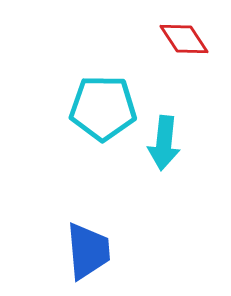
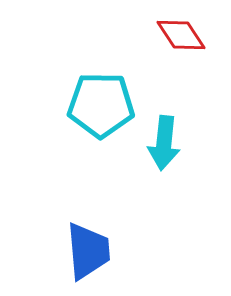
red diamond: moved 3 px left, 4 px up
cyan pentagon: moved 2 px left, 3 px up
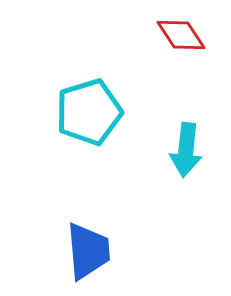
cyan pentagon: moved 12 px left, 7 px down; rotated 18 degrees counterclockwise
cyan arrow: moved 22 px right, 7 px down
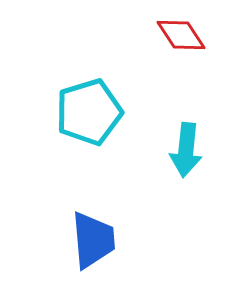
blue trapezoid: moved 5 px right, 11 px up
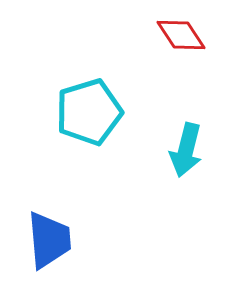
cyan arrow: rotated 8 degrees clockwise
blue trapezoid: moved 44 px left
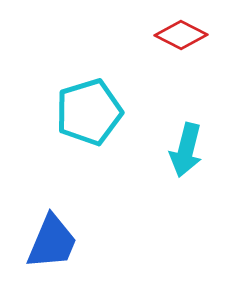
red diamond: rotated 30 degrees counterclockwise
blue trapezoid: moved 3 px right, 2 px down; rotated 28 degrees clockwise
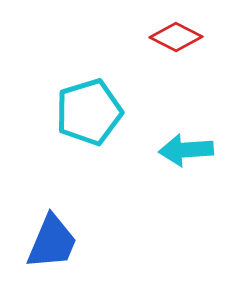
red diamond: moved 5 px left, 2 px down
cyan arrow: rotated 72 degrees clockwise
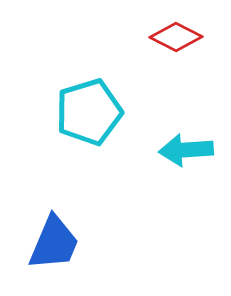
blue trapezoid: moved 2 px right, 1 px down
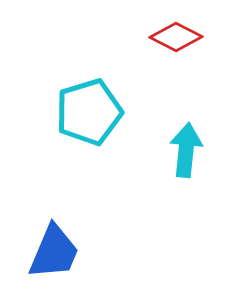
cyan arrow: rotated 100 degrees clockwise
blue trapezoid: moved 9 px down
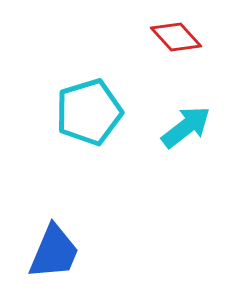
red diamond: rotated 21 degrees clockwise
cyan arrow: moved 23 px up; rotated 46 degrees clockwise
